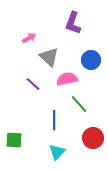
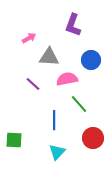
purple L-shape: moved 2 px down
gray triangle: rotated 40 degrees counterclockwise
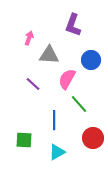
pink arrow: rotated 40 degrees counterclockwise
gray triangle: moved 2 px up
pink semicircle: rotated 50 degrees counterclockwise
green square: moved 10 px right
cyan triangle: rotated 18 degrees clockwise
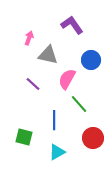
purple L-shape: moved 1 px left; rotated 125 degrees clockwise
gray triangle: moved 1 px left; rotated 10 degrees clockwise
green square: moved 3 px up; rotated 12 degrees clockwise
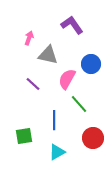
blue circle: moved 4 px down
green square: moved 1 px up; rotated 24 degrees counterclockwise
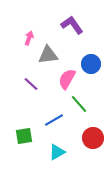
gray triangle: rotated 20 degrees counterclockwise
purple line: moved 2 px left
blue line: rotated 60 degrees clockwise
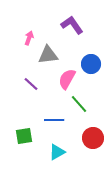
blue line: rotated 30 degrees clockwise
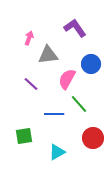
purple L-shape: moved 3 px right, 3 px down
blue line: moved 6 px up
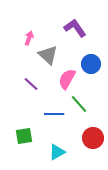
gray triangle: rotated 50 degrees clockwise
